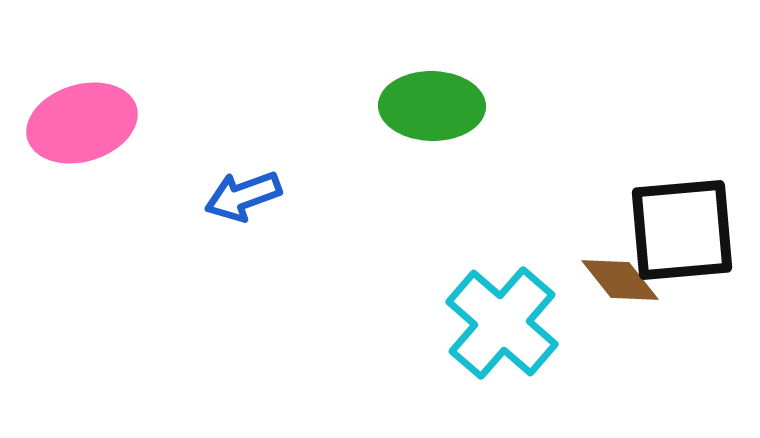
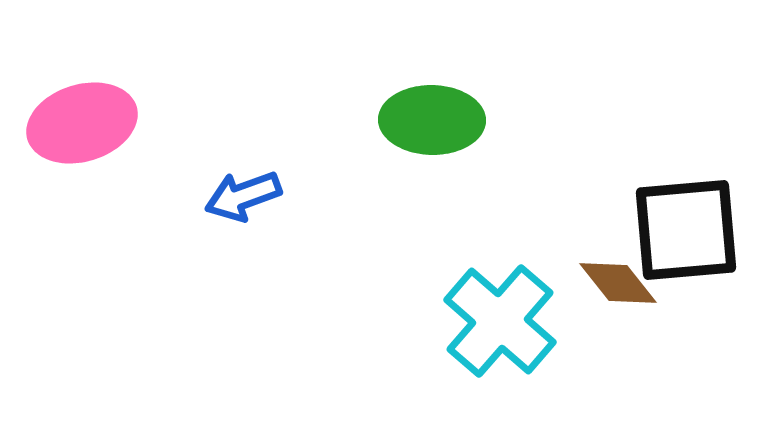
green ellipse: moved 14 px down
black square: moved 4 px right
brown diamond: moved 2 px left, 3 px down
cyan cross: moved 2 px left, 2 px up
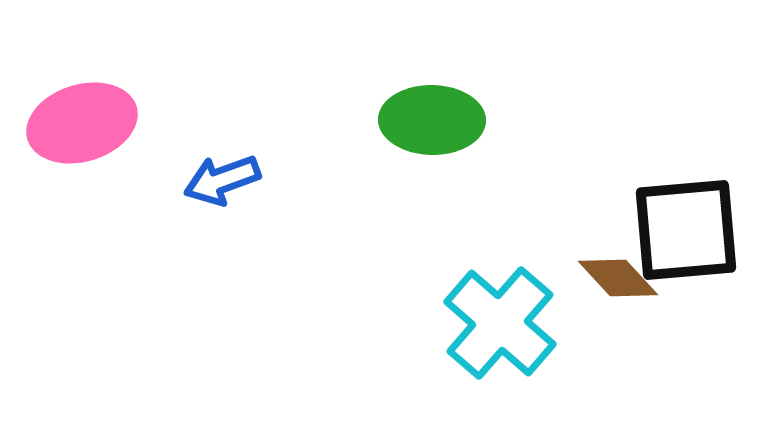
blue arrow: moved 21 px left, 16 px up
brown diamond: moved 5 px up; rotated 4 degrees counterclockwise
cyan cross: moved 2 px down
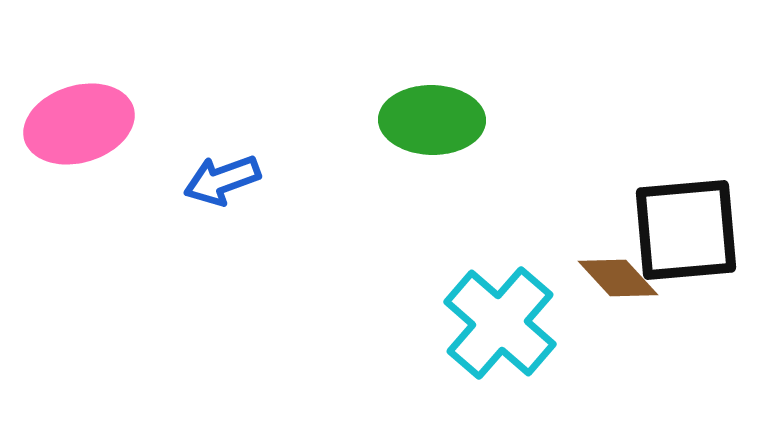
pink ellipse: moved 3 px left, 1 px down
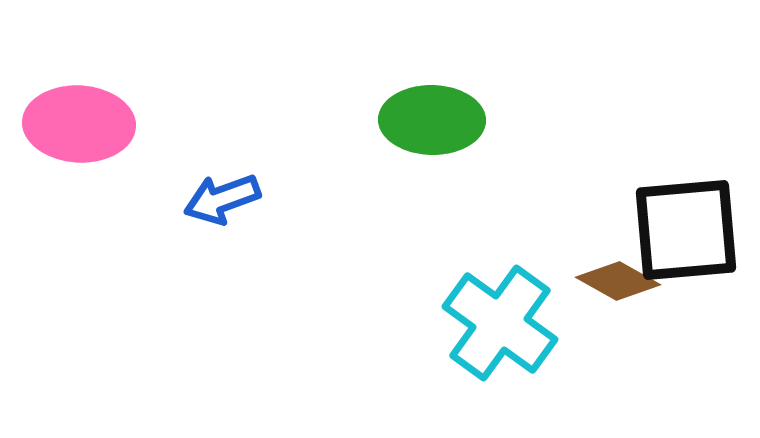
pink ellipse: rotated 20 degrees clockwise
blue arrow: moved 19 px down
brown diamond: moved 3 px down; rotated 18 degrees counterclockwise
cyan cross: rotated 5 degrees counterclockwise
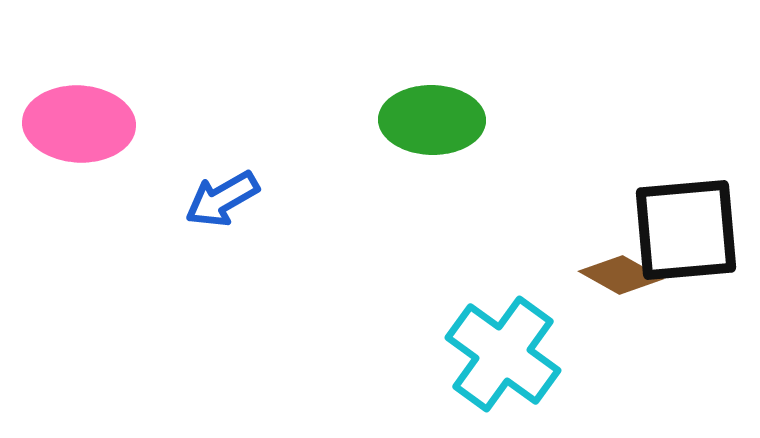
blue arrow: rotated 10 degrees counterclockwise
brown diamond: moved 3 px right, 6 px up
cyan cross: moved 3 px right, 31 px down
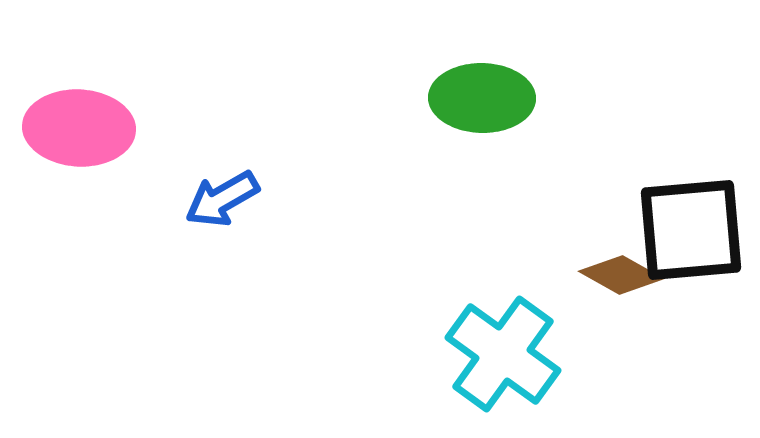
green ellipse: moved 50 px right, 22 px up
pink ellipse: moved 4 px down
black square: moved 5 px right
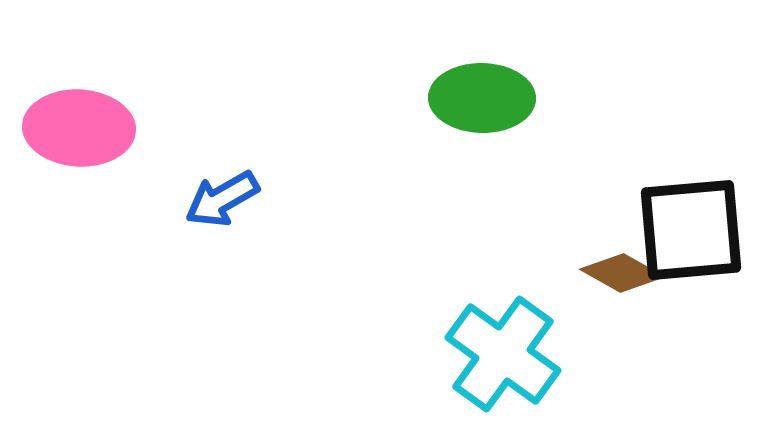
brown diamond: moved 1 px right, 2 px up
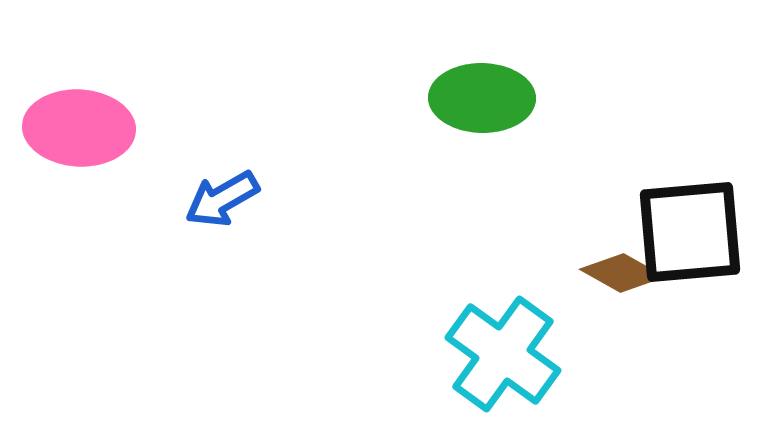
black square: moved 1 px left, 2 px down
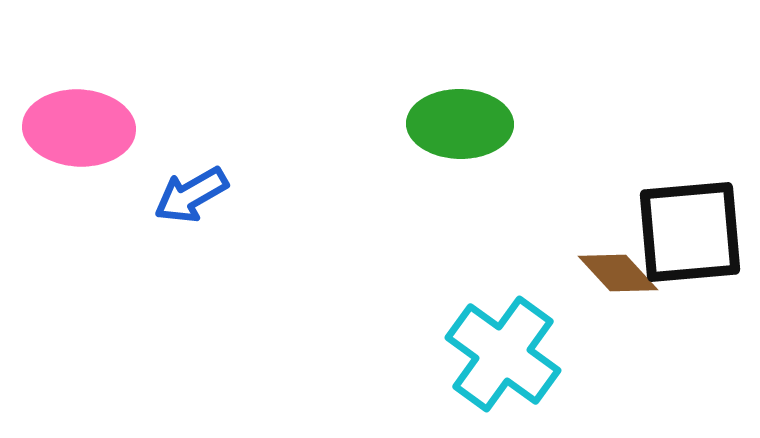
green ellipse: moved 22 px left, 26 px down
blue arrow: moved 31 px left, 4 px up
brown diamond: moved 4 px left; rotated 18 degrees clockwise
